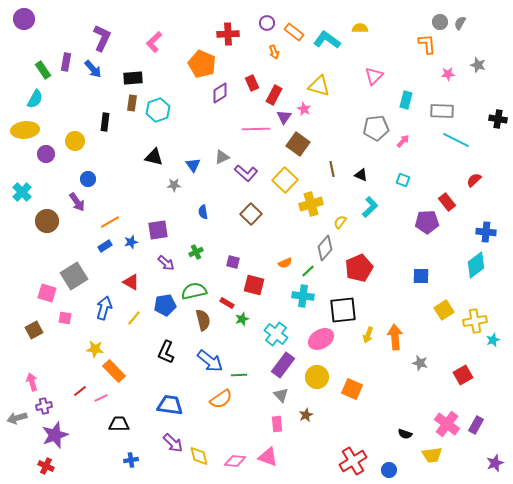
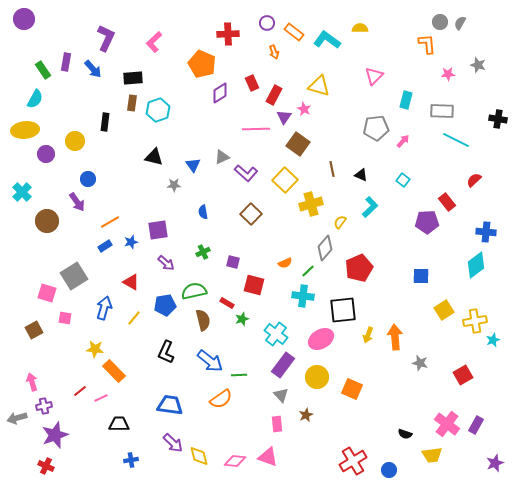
purple L-shape at (102, 38): moved 4 px right
cyan square at (403, 180): rotated 16 degrees clockwise
green cross at (196, 252): moved 7 px right
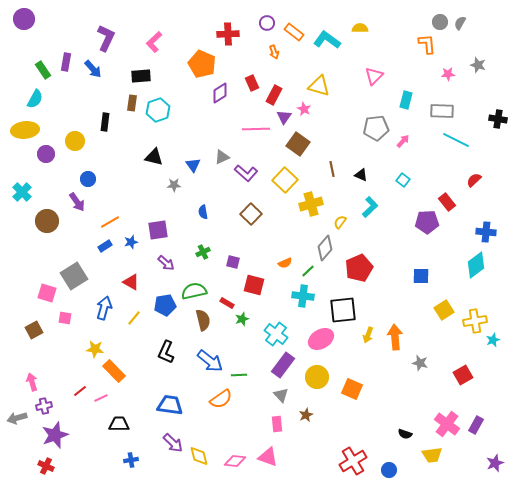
black rectangle at (133, 78): moved 8 px right, 2 px up
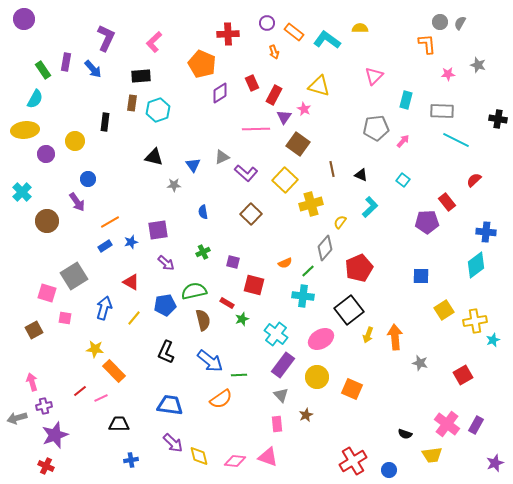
black square at (343, 310): moved 6 px right; rotated 32 degrees counterclockwise
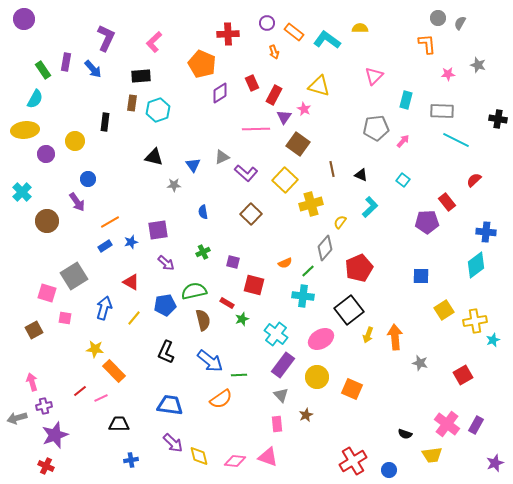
gray circle at (440, 22): moved 2 px left, 4 px up
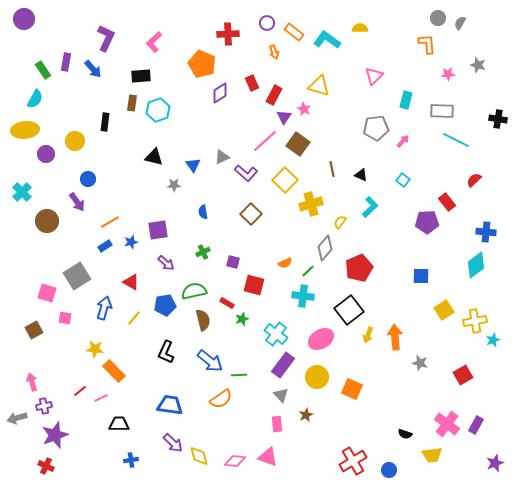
pink line at (256, 129): moved 9 px right, 12 px down; rotated 40 degrees counterclockwise
gray square at (74, 276): moved 3 px right
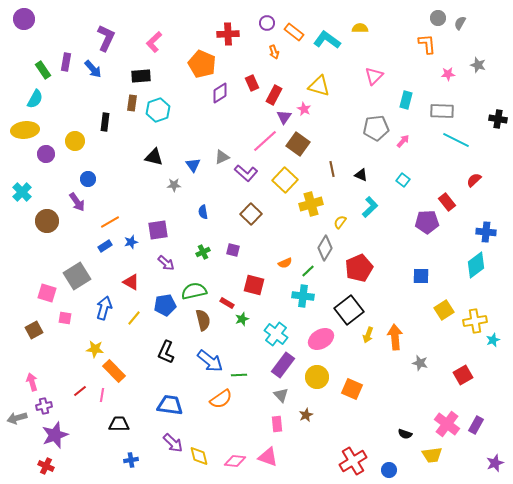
gray diamond at (325, 248): rotated 10 degrees counterclockwise
purple square at (233, 262): moved 12 px up
pink line at (101, 398): moved 1 px right, 3 px up; rotated 56 degrees counterclockwise
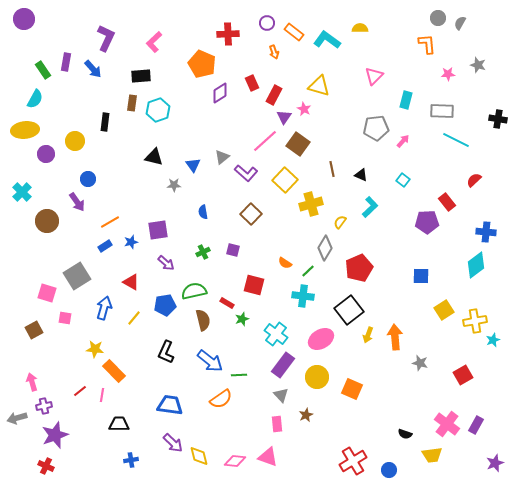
gray triangle at (222, 157): rotated 14 degrees counterclockwise
orange semicircle at (285, 263): rotated 56 degrees clockwise
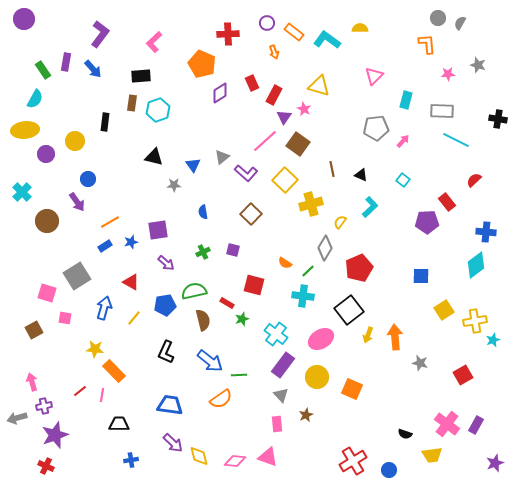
purple L-shape at (106, 38): moved 6 px left, 4 px up; rotated 12 degrees clockwise
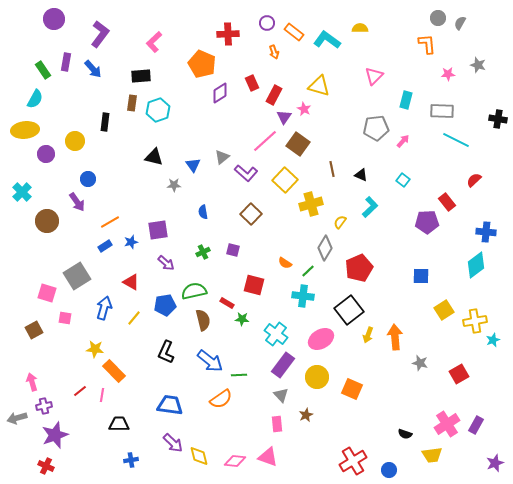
purple circle at (24, 19): moved 30 px right
green star at (242, 319): rotated 24 degrees clockwise
red square at (463, 375): moved 4 px left, 1 px up
pink cross at (447, 424): rotated 20 degrees clockwise
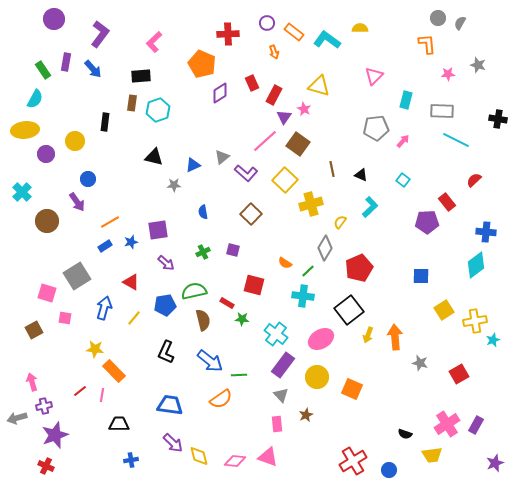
blue triangle at (193, 165): rotated 42 degrees clockwise
